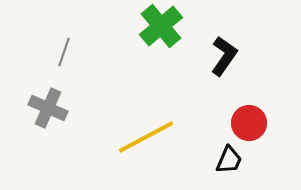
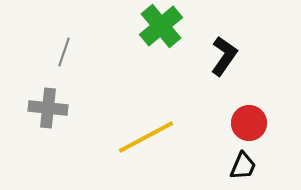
gray cross: rotated 18 degrees counterclockwise
black trapezoid: moved 14 px right, 6 px down
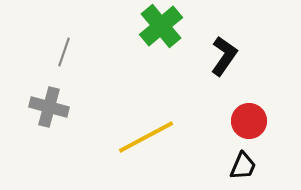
gray cross: moved 1 px right, 1 px up; rotated 9 degrees clockwise
red circle: moved 2 px up
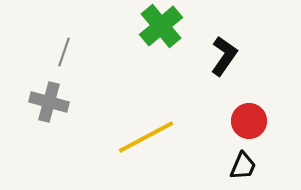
gray cross: moved 5 px up
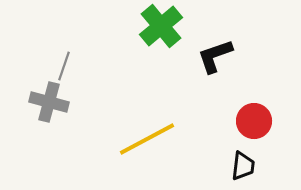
gray line: moved 14 px down
black L-shape: moved 9 px left; rotated 144 degrees counterclockwise
red circle: moved 5 px right
yellow line: moved 1 px right, 2 px down
black trapezoid: rotated 16 degrees counterclockwise
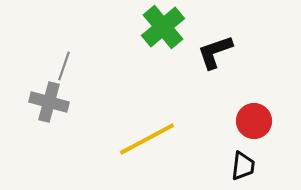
green cross: moved 2 px right, 1 px down
black L-shape: moved 4 px up
